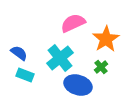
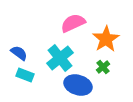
green cross: moved 2 px right
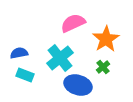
blue semicircle: rotated 48 degrees counterclockwise
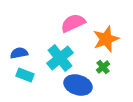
orange star: rotated 12 degrees clockwise
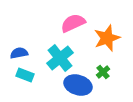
orange star: moved 1 px right, 1 px up
green cross: moved 5 px down
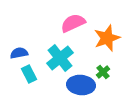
cyan rectangle: moved 4 px right, 1 px up; rotated 42 degrees clockwise
blue ellipse: moved 3 px right; rotated 12 degrees counterclockwise
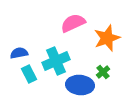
cyan cross: moved 4 px left, 3 px down; rotated 16 degrees clockwise
blue ellipse: moved 1 px left
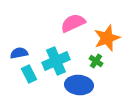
green cross: moved 7 px left, 11 px up; rotated 16 degrees counterclockwise
blue ellipse: moved 1 px left
